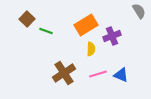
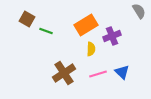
brown square: rotated 14 degrees counterclockwise
blue triangle: moved 1 px right, 3 px up; rotated 21 degrees clockwise
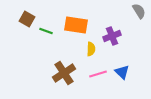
orange rectangle: moved 10 px left; rotated 40 degrees clockwise
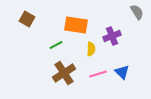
gray semicircle: moved 2 px left, 1 px down
green line: moved 10 px right, 14 px down; rotated 48 degrees counterclockwise
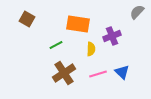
gray semicircle: rotated 105 degrees counterclockwise
orange rectangle: moved 2 px right, 1 px up
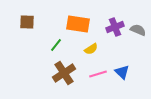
gray semicircle: moved 1 px right, 18 px down; rotated 70 degrees clockwise
brown square: moved 3 px down; rotated 28 degrees counterclockwise
purple cross: moved 3 px right, 9 px up
green line: rotated 24 degrees counterclockwise
yellow semicircle: rotated 56 degrees clockwise
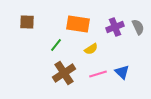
gray semicircle: moved 3 px up; rotated 42 degrees clockwise
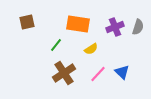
brown square: rotated 14 degrees counterclockwise
gray semicircle: rotated 42 degrees clockwise
pink line: rotated 30 degrees counterclockwise
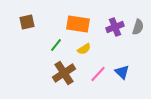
yellow semicircle: moved 7 px left
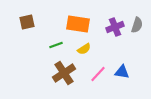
gray semicircle: moved 1 px left, 2 px up
green line: rotated 32 degrees clockwise
blue triangle: rotated 35 degrees counterclockwise
